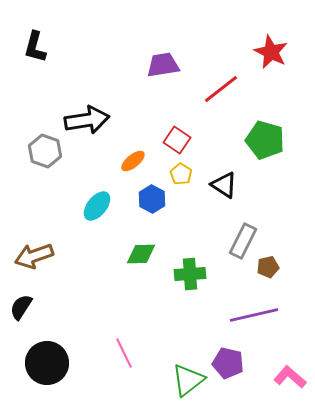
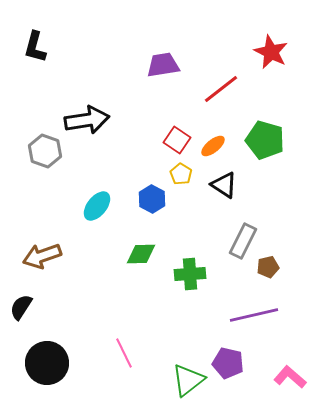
orange ellipse: moved 80 px right, 15 px up
brown arrow: moved 8 px right
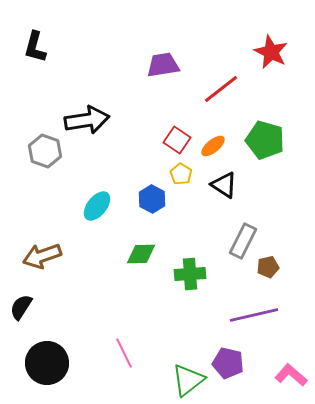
pink L-shape: moved 1 px right, 2 px up
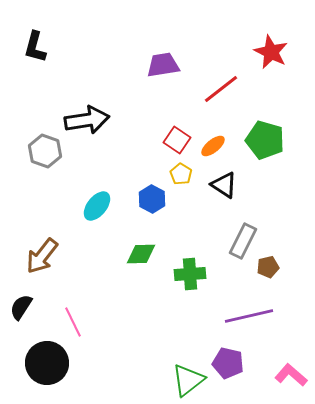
brown arrow: rotated 33 degrees counterclockwise
purple line: moved 5 px left, 1 px down
pink line: moved 51 px left, 31 px up
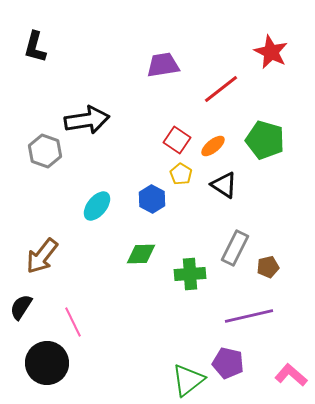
gray rectangle: moved 8 px left, 7 px down
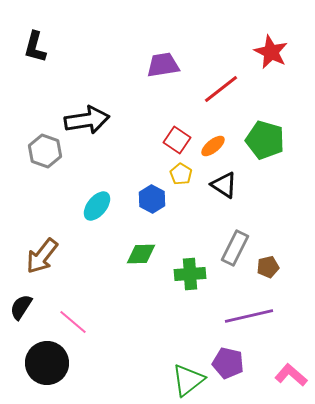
pink line: rotated 24 degrees counterclockwise
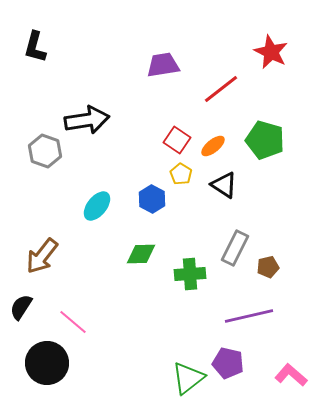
green triangle: moved 2 px up
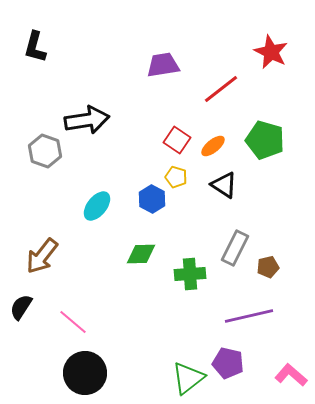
yellow pentagon: moved 5 px left, 3 px down; rotated 15 degrees counterclockwise
black circle: moved 38 px right, 10 px down
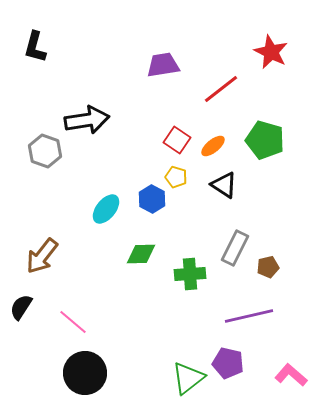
cyan ellipse: moved 9 px right, 3 px down
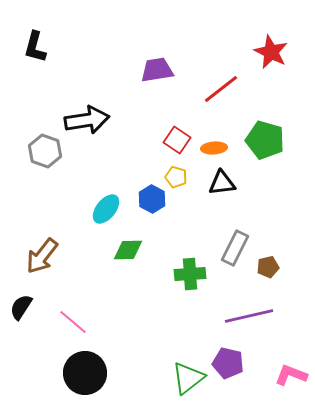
purple trapezoid: moved 6 px left, 5 px down
orange ellipse: moved 1 px right, 2 px down; rotated 35 degrees clockwise
black triangle: moved 2 px left, 2 px up; rotated 40 degrees counterclockwise
green diamond: moved 13 px left, 4 px up
pink L-shape: rotated 20 degrees counterclockwise
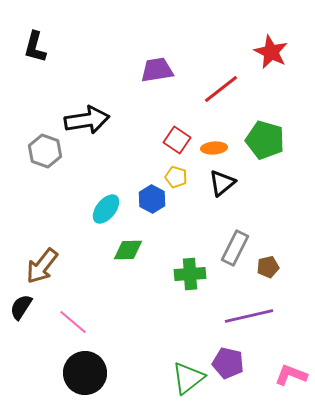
black triangle: rotated 32 degrees counterclockwise
brown arrow: moved 10 px down
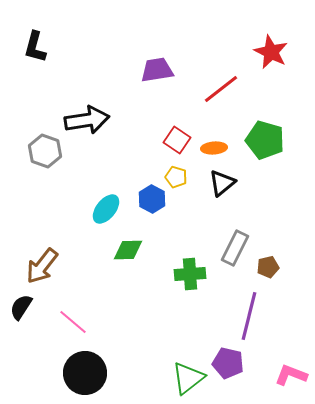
purple line: rotated 63 degrees counterclockwise
